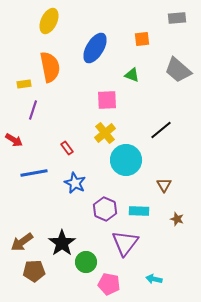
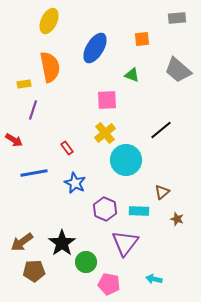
brown triangle: moved 2 px left, 7 px down; rotated 21 degrees clockwise
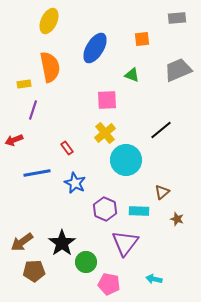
gray trapezoid: rotated 116 degrees clockwise
red arrow: rotated 126 degrees clockwise
blue line: moved 3 px right
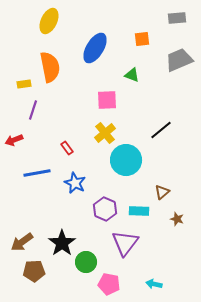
gray trapezoid: moved 1 px right, 10 px up
cyan arrow: moved 5 px down
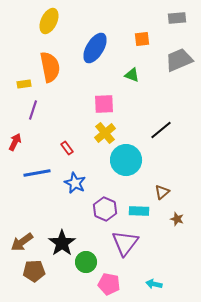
pink square: moved 3 px left, 4 px down
red arrow: moved 1 px right, 2 px down; rotated 138 degrees clockwise
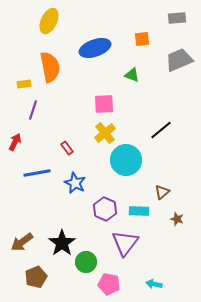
blue ellipse: rotated 40 degrees clockwise
brown pentagon: moved 2 px right, 6 px down; rotated 20 degrees counterclockwise
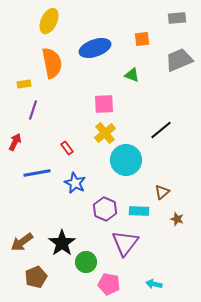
orange semicircle: moved 2 px right, 4 px up
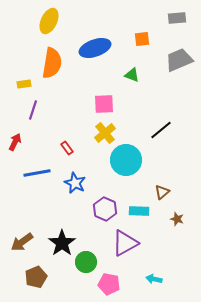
orange semicircle: rotated 20 degrees clockwise
purple triangle: rotated 24 degrees clockwise
cyan arrow: moved 5 px up
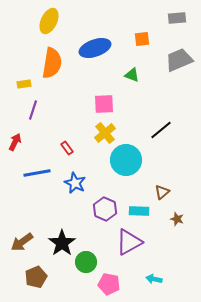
purple triangle: moved 4 px right, 1 px up
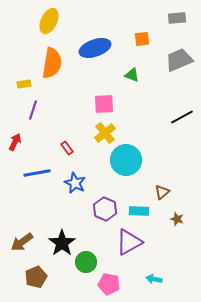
black line: moved 21 px right, 13 px up; rotated 10 degrees clockwise
